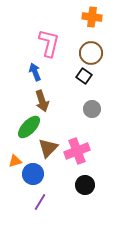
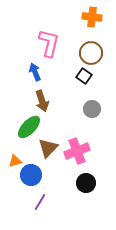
blue circle: moved 2 px left, 1 px down
black circle: moved 1 px right, 2 px up
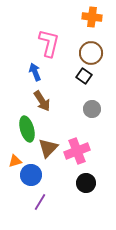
brown arrow: rotated 15 degrees counterclockwise
green ellipse: moved 2 px left, 2 px down; rotated 60 degrees counterclockwise
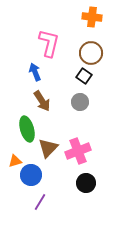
gray circle: moved 12 px left, 7 px up
pink cross: moved 1 px right
